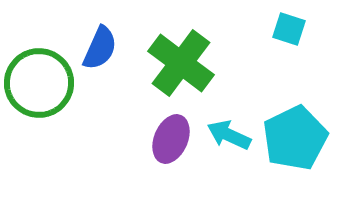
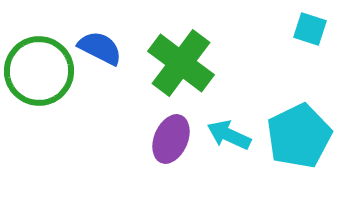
cyan square: moved 21 px right
blue semicircle: rotated 87 degrees counterclockwise
green circle: moved 12 px up
cyan pentagon: moved 4 px right, 2 px up
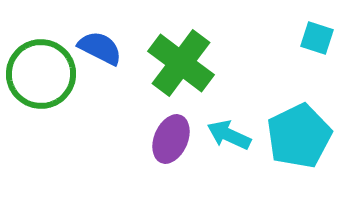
cyan square: moved 7 px right, 9 px down
green circle: moved 2 px right, 3 px down
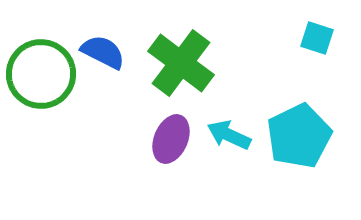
blue semicircle: moved 3 px right, 4 px down
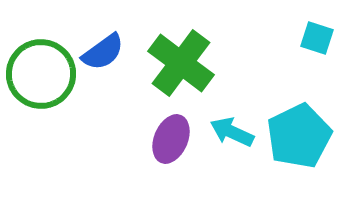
blue semicircle: rotated 117 degrees clockwise
cyan arrow: moved 3 px right, 3 px up
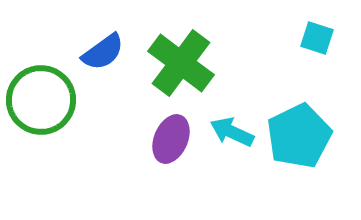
green circle: moved 26 px down
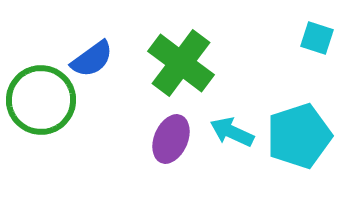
blue semicircle: moved 11 px left, 7 px down
cyan pentagon: rotated 8 degrees clockwise
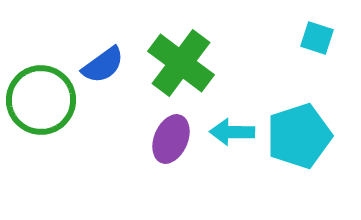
blue semicircle: moved 11 px right, 6 px down
cyan arrow: rotated 24 degrees counterclockwise
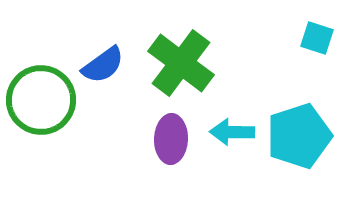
purple ellipse: rotated 21 degrees counterclockwise
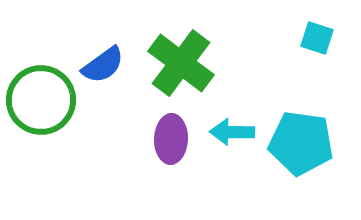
cyan pentagon: moved 2 px right, 7 px down; rotated 26 degrees clockwise
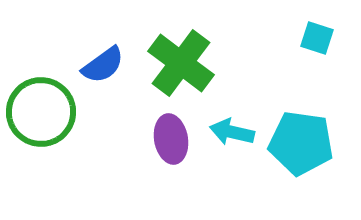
green circle: moved 12 px down
cyan arrow: rotated 12 degrees clockwise
purple ellipse: rotated 12 degrees counterclockwise
